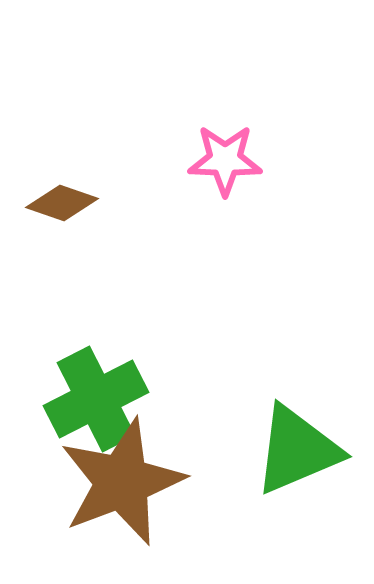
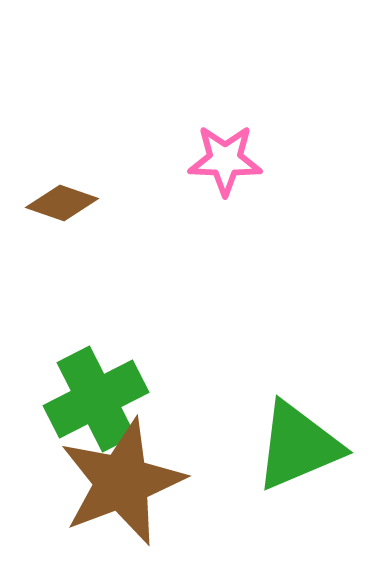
green triangle: moved 1 px right, 4 px up
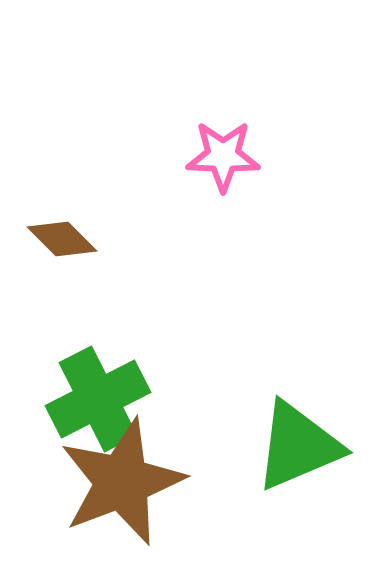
pink star: moved 2 px left, 4 px up
brown diamond: moved 36 px down; rotated 26 degrees clockwise
green cross: moved 2 px right
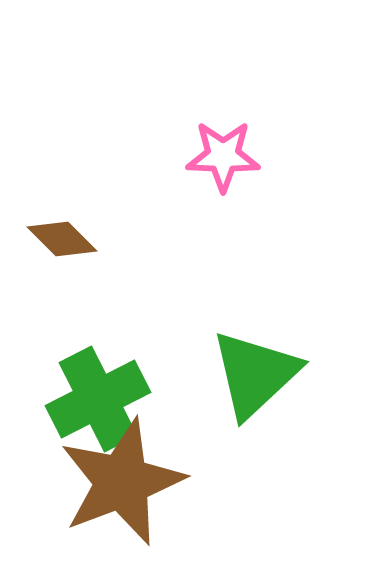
green triangle: moved 43 px left, 72 px up; rotated 20 degrees counterclockwise
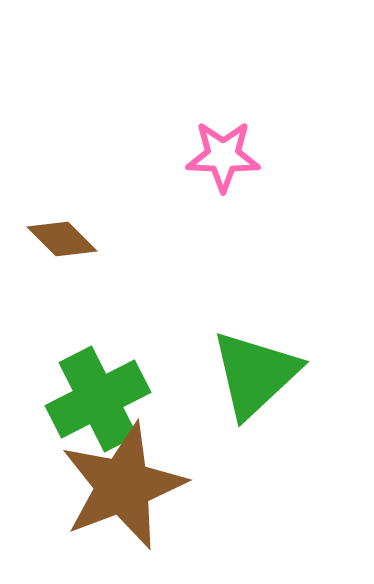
brown star: moved 1 px right, 4 px down
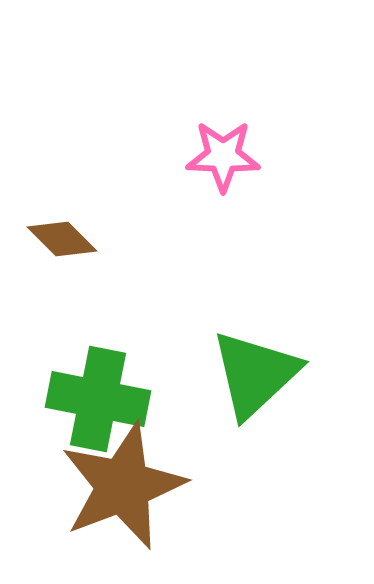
green cross: rotated 38 degrees clockwise
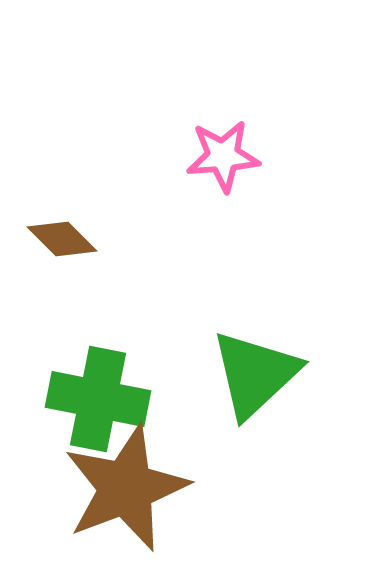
pink star: rotated 6 degrees counterclockwise
brown star: moved 3 px right, 2 px down
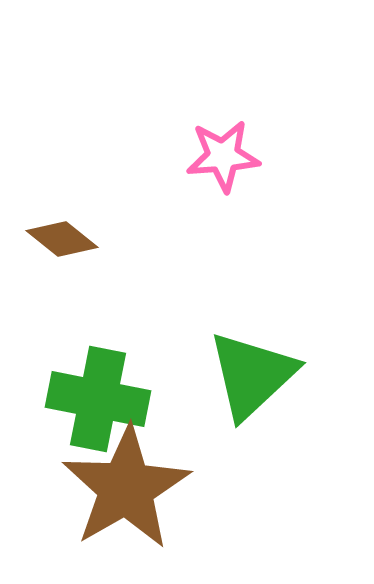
brown diamond: rotated 6 degrees counterclockwise
green triangle: moved 3 px left, 1 px down
brown star: rotated 9 degrees counterclockwise
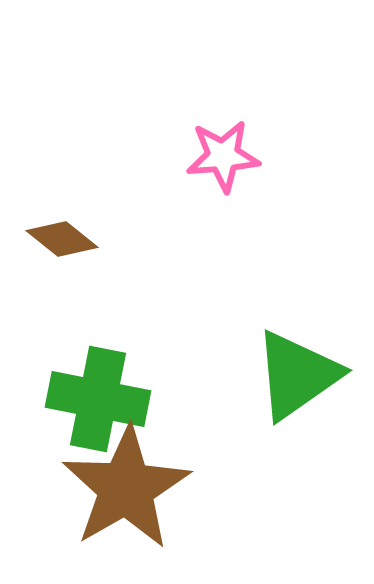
green triangle: moved 45 px right; rotated 8 degrees clockwise
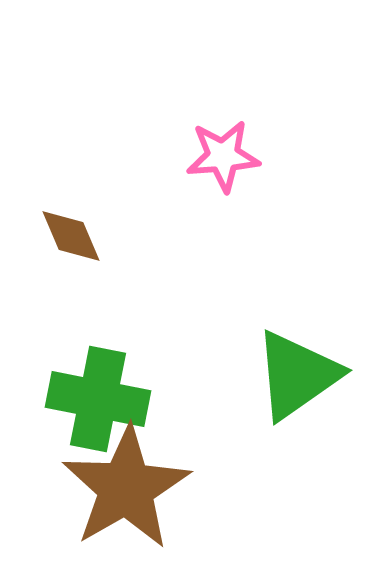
brown diamond: moved 9 px right, 3 px up; rotated 28 degrees clockwise
